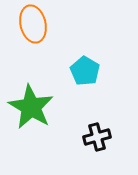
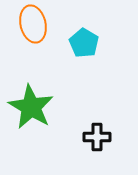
cyan pentagon: moved 1 px left, 28 px up
black cross: rotated 16 degrees clockwise
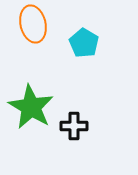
black cross: moved 23 px left, 11 px up
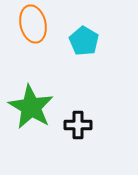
cyan pentagon: moved 2 px up
black cross: moved 4 px right, 1 px up
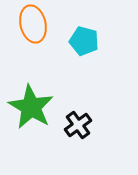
cyan pentagon: rotated 16 degrees counterclockwise
black cross: rotated 36 degrees counterclockwise
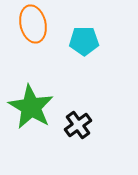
cyan pentagon: rotated 16 degrees counterclockwise
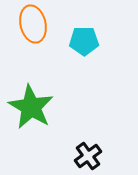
black cross: moved 10 px right, 31 px down
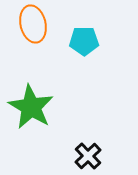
black cross: rotated 8 degrees counterclockwise
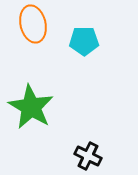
black cross: rotated 20 degrees counterclockwise
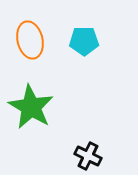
orange ellipse: moved 3 px left, 16 px down
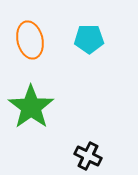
cyan pentagon: moved 5 px right, 2 px up
green star: rotated 6 degrees clockwise
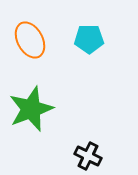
orange ellipse: rotated 15 degrees counterclockwise
green star: moved 2 px down; rotated 15 degrees clockwise
